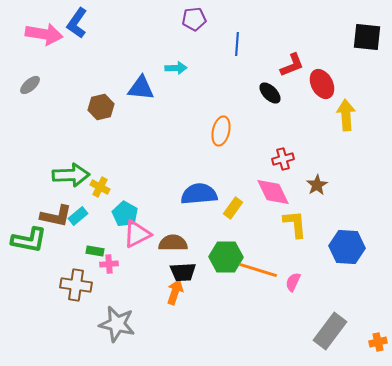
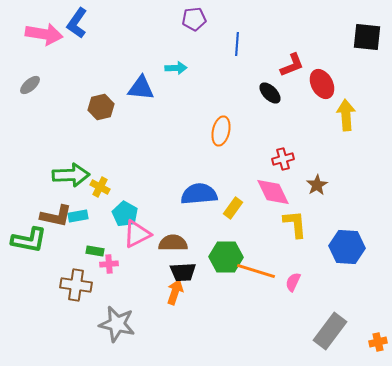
cyan rectangle: rotated 30 degrees clockwise
orange line: moved 2 px left, 1 px down
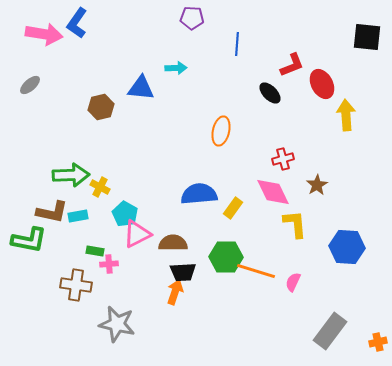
purple pentagon: moved 2 px left, 1 px up; rotated 10 degrees clockwise
brown L-shape: moved 4 px left, 4 px up
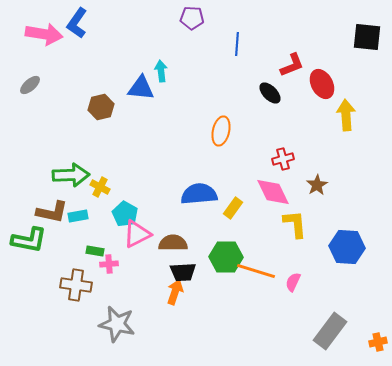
cyan arrow: moved 15 px left, 3 px down; rotated 95 degrees counterclockwise
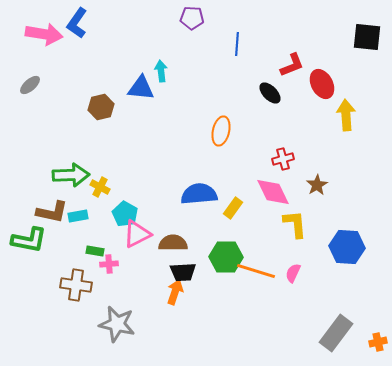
pink semicircle: moved 9 px up
gray rectangle: moved 6 px right, 2 px down
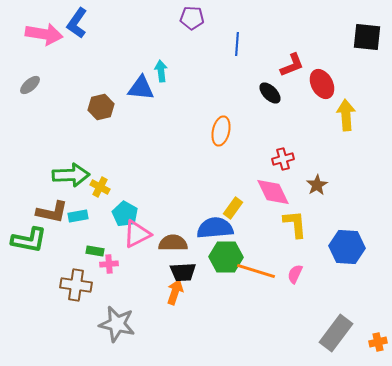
blue semicircle: moved 16 px right, 34 px down
pink semicircle: moved 2 px right, 1 px down
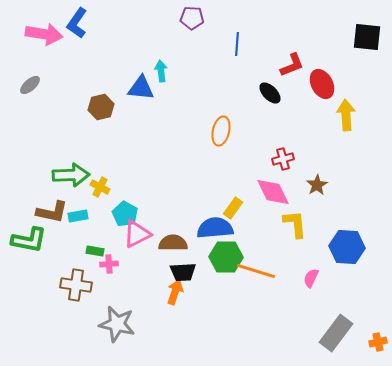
pink semicircle: moved 16 px right, 4 px down
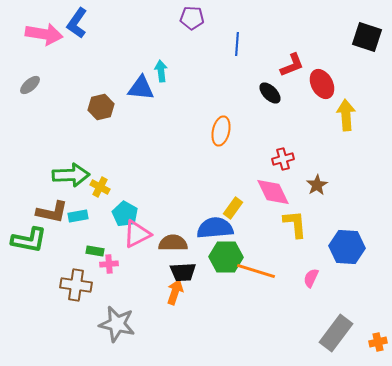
black square: rotated 12 degrees clockwise
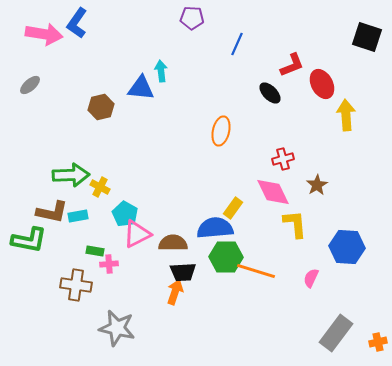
blue line: rotated 20 degrees clockwise
gray star: moved 4 px down
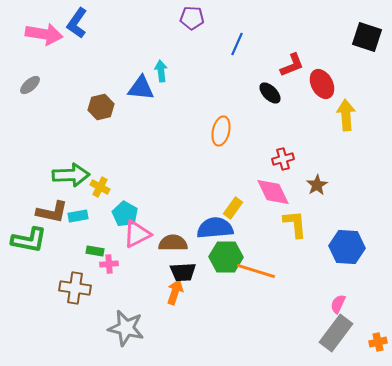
pink semicircle: moved 27 px right, 26 px down
brown cross: moved 1 px left, 3 px down
gray star: moved 9 px right
